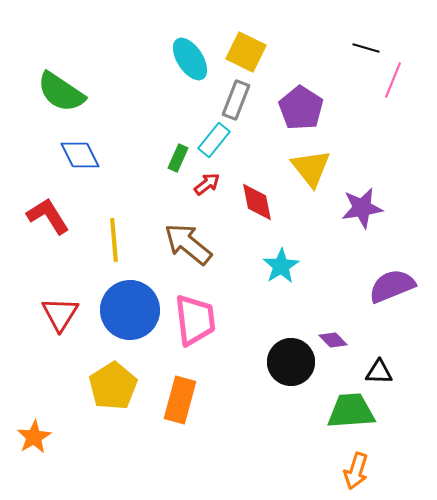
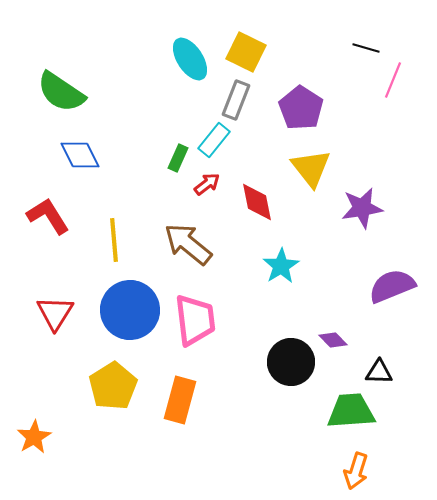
red triangle: moved 5 px left, 1 px up
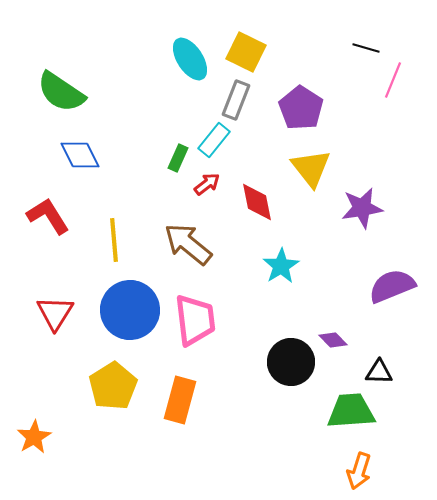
orange arrow: moved 3 px right
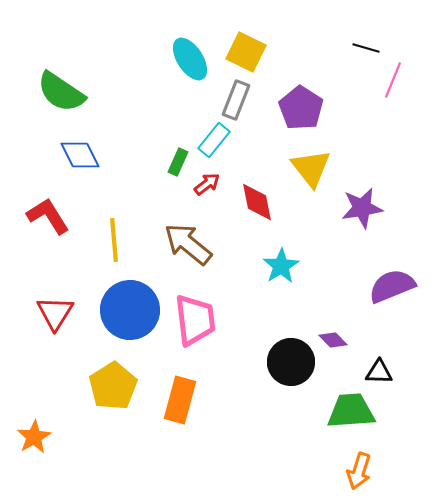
green rectangle: moved 4 px down
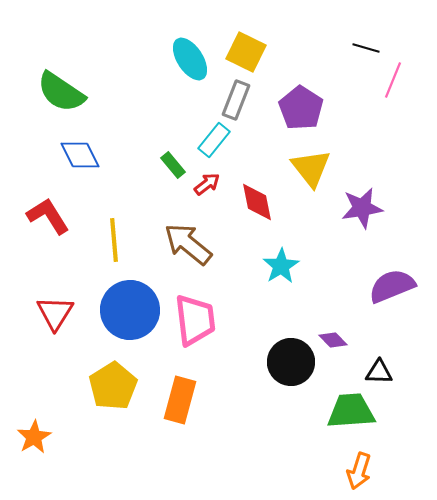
green rectangle: moved 5 px left, 3 px down; rotated 64 degrees counterclockwise
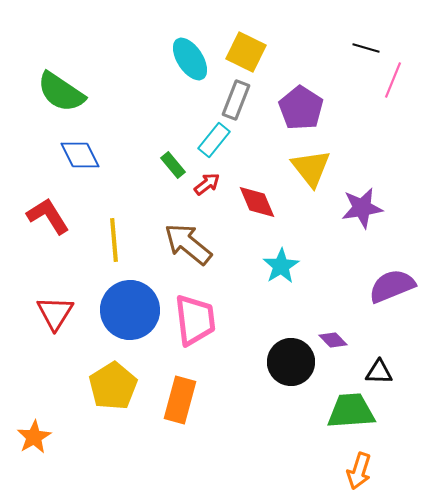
red diamond: rotated 12 degrees counterclockwise
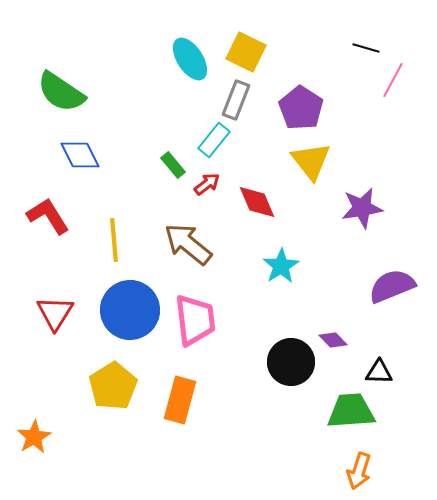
pink line: rotated 6 degrees clockwise
yellow triangle: moved 7 px up
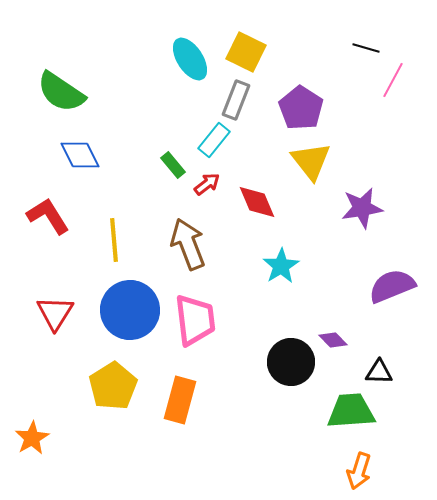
brown arrow: rotated 30 degrees clockwise
orange star: moved 2 px left, 1 px down
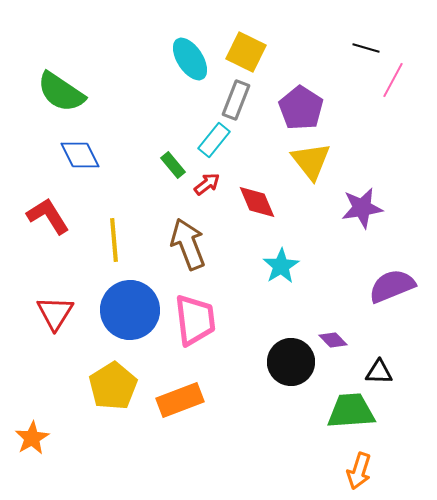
orange rectangle: rotated 54 degrees clockwise
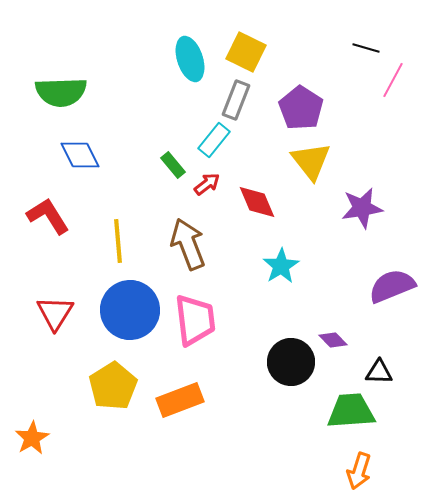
cyan ellipse: rotated 15 degrees clockwise
green semicircle: rotated 36 degrees counterclockwise
yellow line: moved 4 px right, 1 px down
